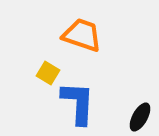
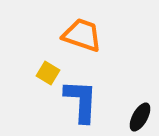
blue L-shape: moved 3 px right, 2 px up
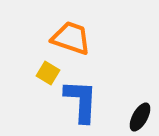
orange trapezoid: moved 11 px left, 3 px down
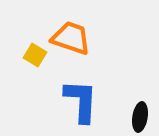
yellow square: moved 13 px left, 18 px up
black ellipse: rotated 20 degrees counterclockwise
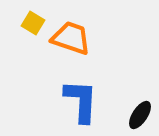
yellow square: moved 2 px left, 32 px up
black ellipse: moved 2 px up; rotated 24 degrees clockwise
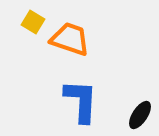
yellow square: moved 1 px up
orange trapezoid: moved 1 px left, 1 px down
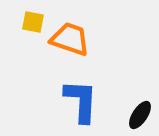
yellow square: rotated 20 degrees counterclockwise
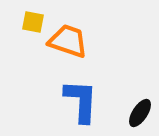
orange trapezoid: moved 2 px left, 2 px down
black ellipse: moved 2 px up
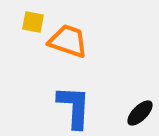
blue L-shape: moved 7 px left, 6 px down
black ellipse: rotated 12 degrees clockwise
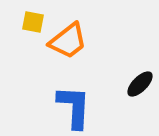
orange trapezoid: rotated 123 degrees clockwise
black ellipse: moved 29 px up
